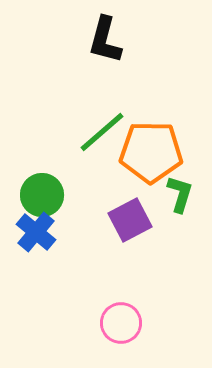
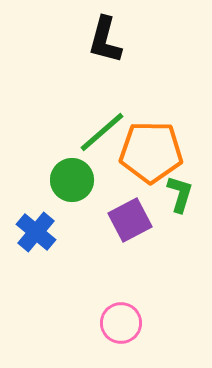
green circle: moved 30 px right, 15 px up
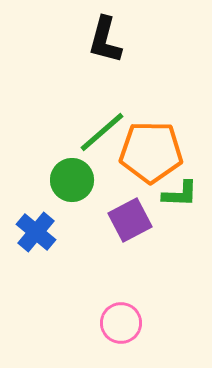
green L-shape: rotated 75 degrees clockwise
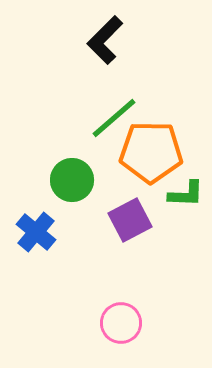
black L-shape: rotated 30 degrees clockwise
green line: moved 12 px right, 14 px up
green L-shape: moved 6 px right
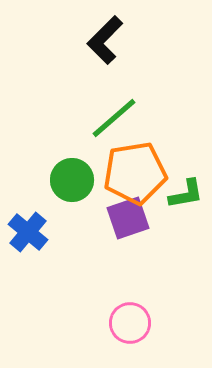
orange pentagon: moved 16 px left, 21 px down; rotated 10 degrees counterclockwise
green L-shape: rotated 12 degrees counterclockwise
purple square: moved 2 px left, 2 px up; rotated 9 degrees clockwise
blue cross: moved 8 px left
pink circle: moved 9 px right
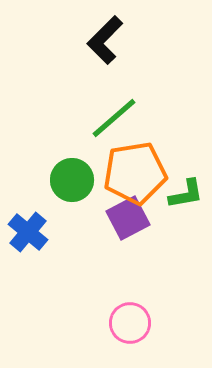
purple square: rotated 9 degrees counterclockwise
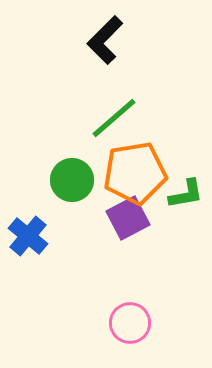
blue cross: moved 4 px down
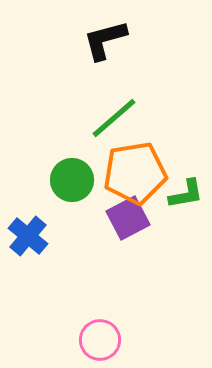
black L-shape: rotated 30 degrees clockwise
pink circle: moved 30 px left, 17 px down
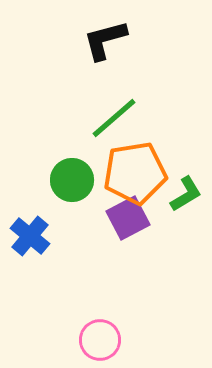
green L-shape: rotated 21 degrees counterclockwise
blue cross: moved 2 px right
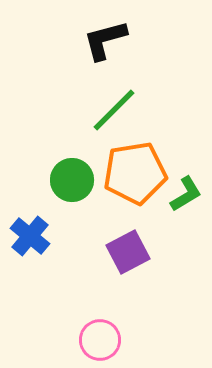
green line: moved 8 px up; rotated 4 degrees counterclockwise
purple square: moved 34 px down
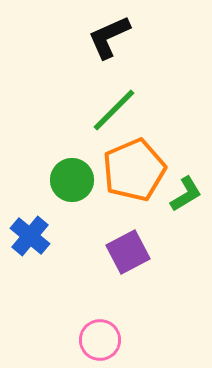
black L-shape: moved 4 px right, 3 px up; rotated 9 degrees counterclockwise
orange pentagon: moved 1 px left, 3 px up; rotated 14 degrees counterclockwise
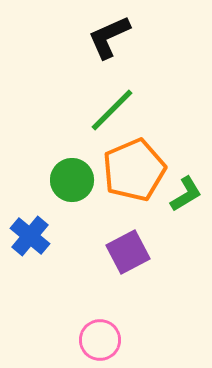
green line: moved 2 px left
